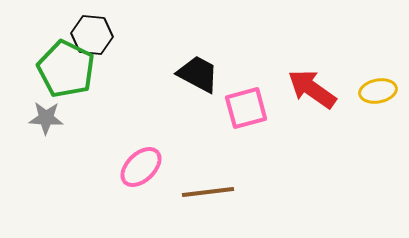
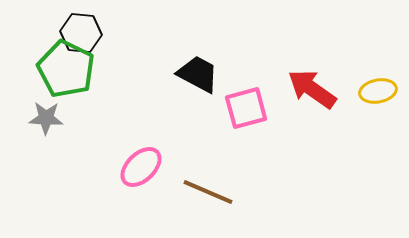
black hexagon: moved 11 px left, 2 px up
brown line: rotated 30 degrees clockwise
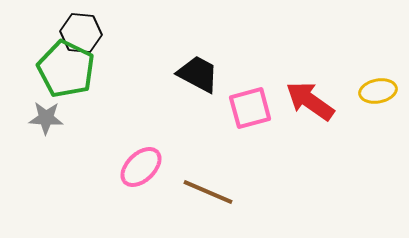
red arrow: moved 2 px left, 12 px down
pink square: moved 4 px right
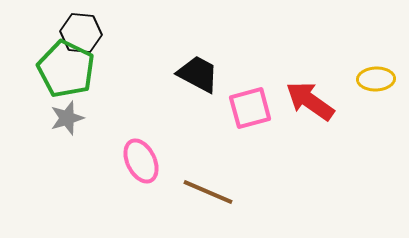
yellow ellipse: moved 2 px left, 12 px up; rotated 9 degrees clockwise
gray star: moved 21 px right; rotated 20 degrees counterclockwise
pink ellipse: moved 6 px up; rotated 72 degrees counterclockwise
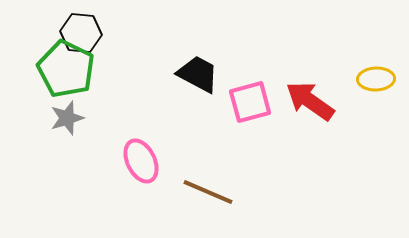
pink square: moved 6 px up
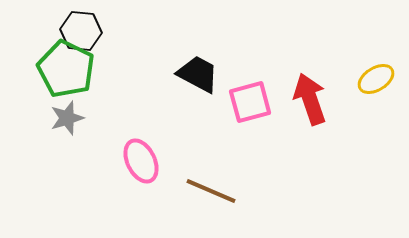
black hexagon: moved 2 px up
yellow ellipse: rotated 30 degrees counterclockwise
red arrow: moved 2 px up; rotated 36 degrees clockwise
brown line: moved 3 px right, 1 px up
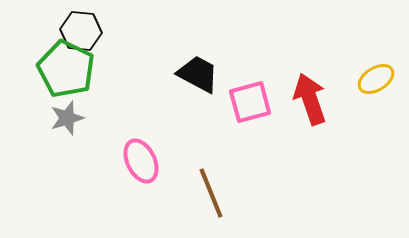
brown line: moved 2 px down; rotated 45 degrees clockwise
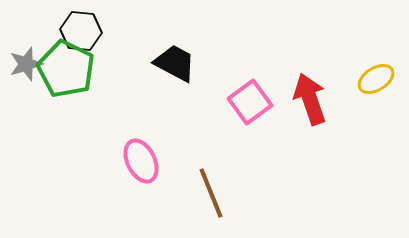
black trapezoid: moved 23 px left, 11 px up
pink square: rotated 21 degrees counterclockwise
gray star: moved 41 px left, 54 px up
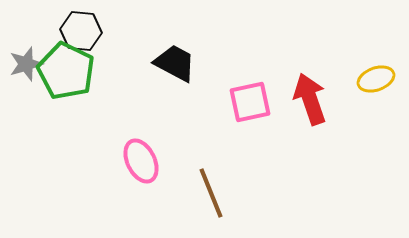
green pentagon: moved 2 px down
yellow ellipse: rotated 12 degrees clockwise
pink square: rotated 24 degrees clockwise
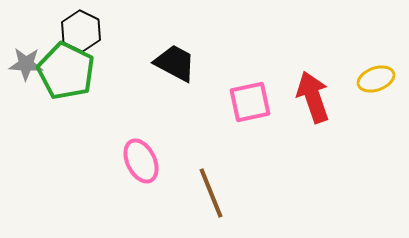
black hexagon: rotated 21 degrees clockwise
gray star: rotated 20 degrees clockwise
red arrow: moved 3 px right, 2 px up
